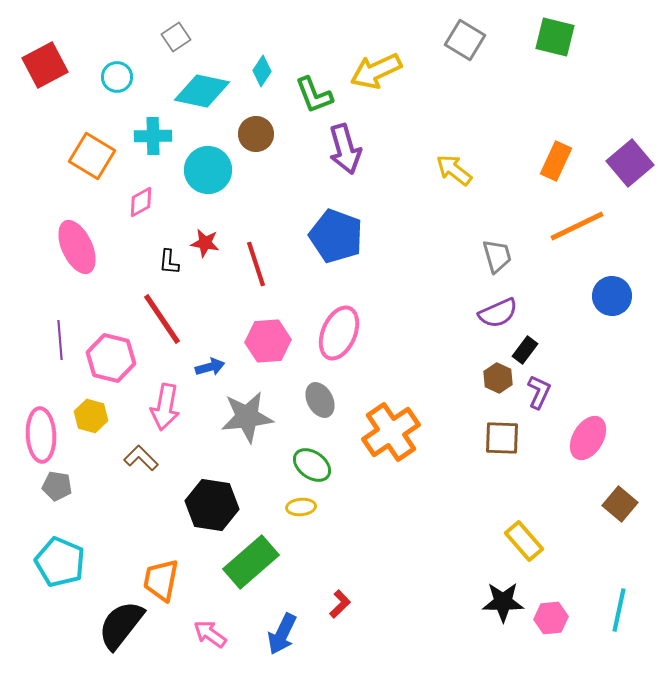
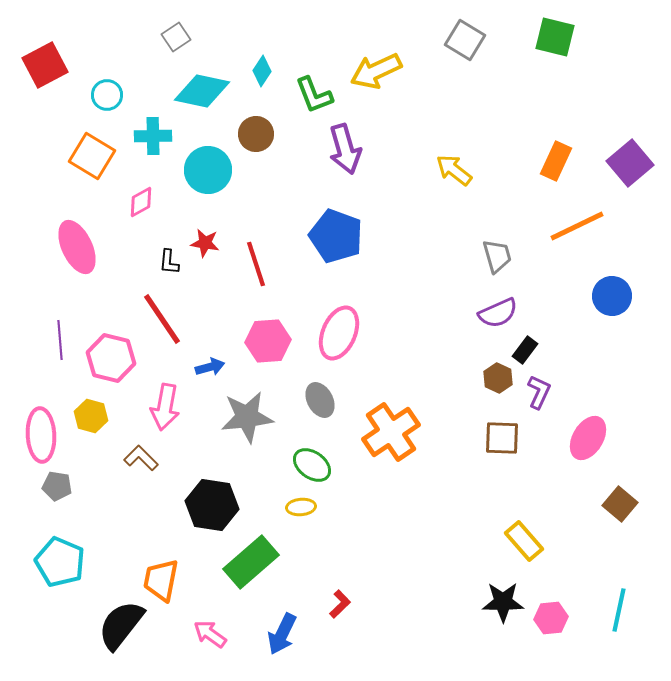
cyan circle at (117, 77): moved 10 px left, 18 px down
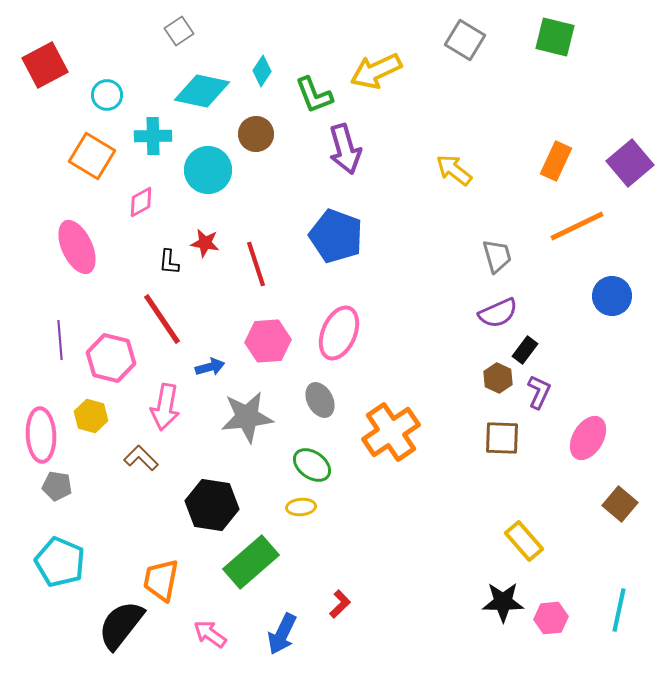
gray square at (176, 37): moved 3 px right, 6 px up
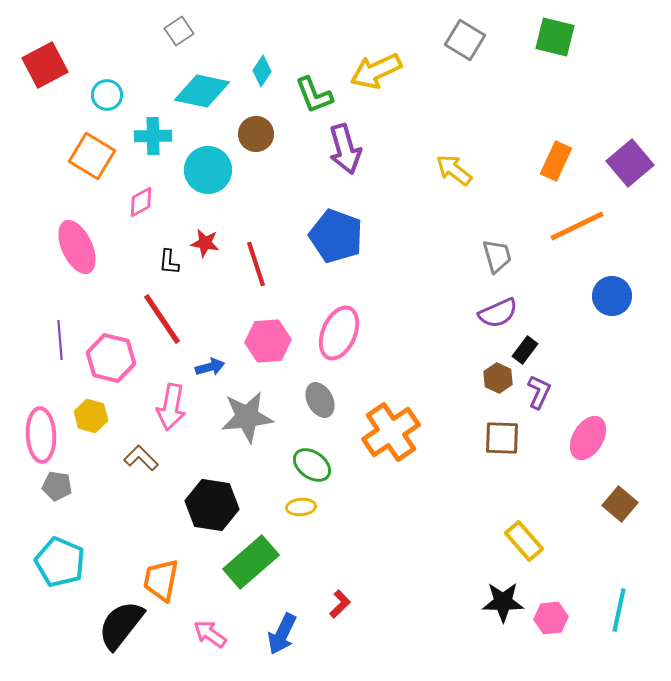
pink arrow at (165, 407): moved 6 px right
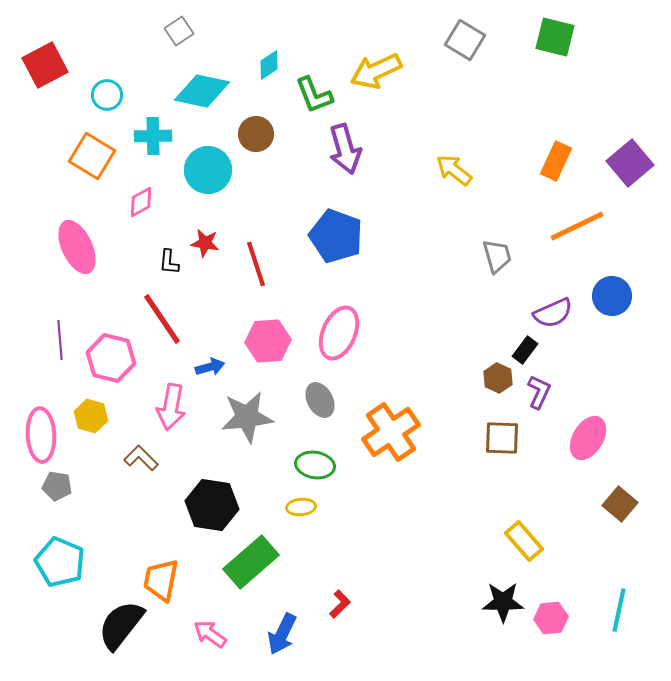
cyan diamond at (262, 71): moved 7 px right, 6 px up; rotated 24 degrees clockwise
purple semicircle at (498, 313): moved 55 px right
green ellipse at (312, 465): moved 3 px right; rotated 27 degrees counterclockwise
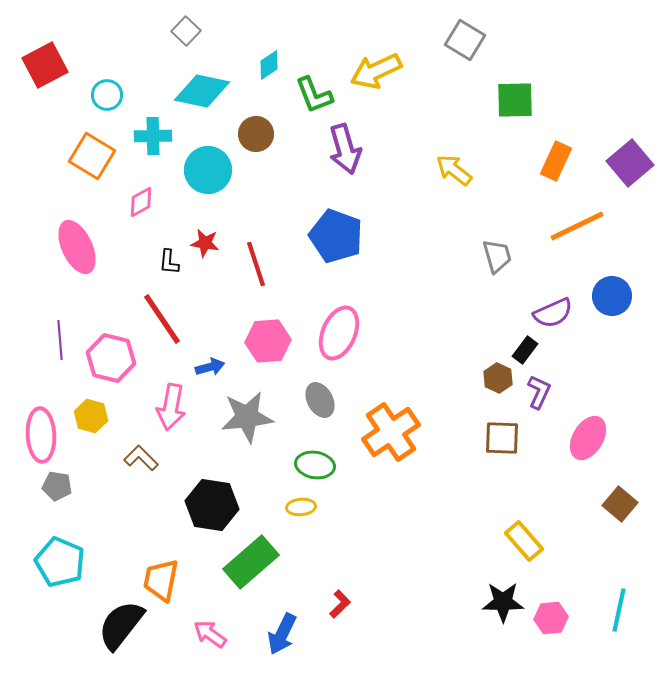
gray square at (179, 31): moved 7 px right; rotated 12 degrees counterclockwise
green square at (555, 37): moved 40 px left, 63 px down; rotated 15 degrees counterclockwise
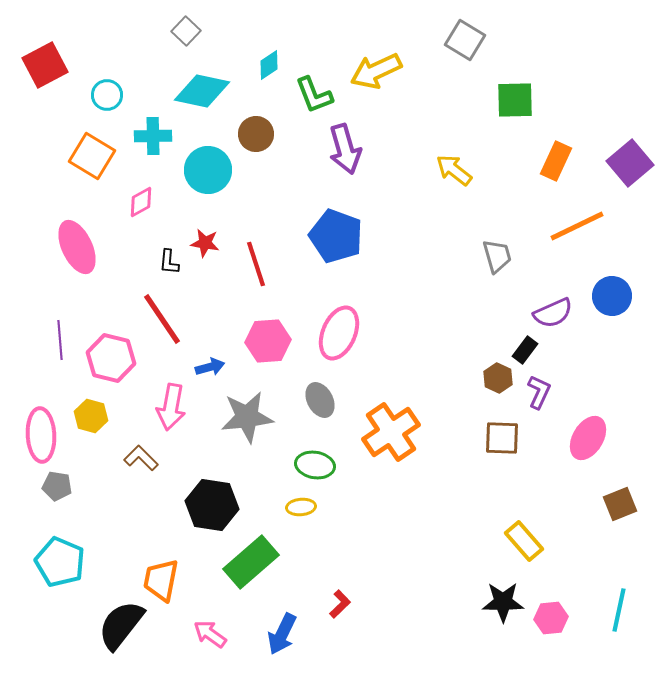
brown square at (620, 504): rotated 28 degrees clockwise
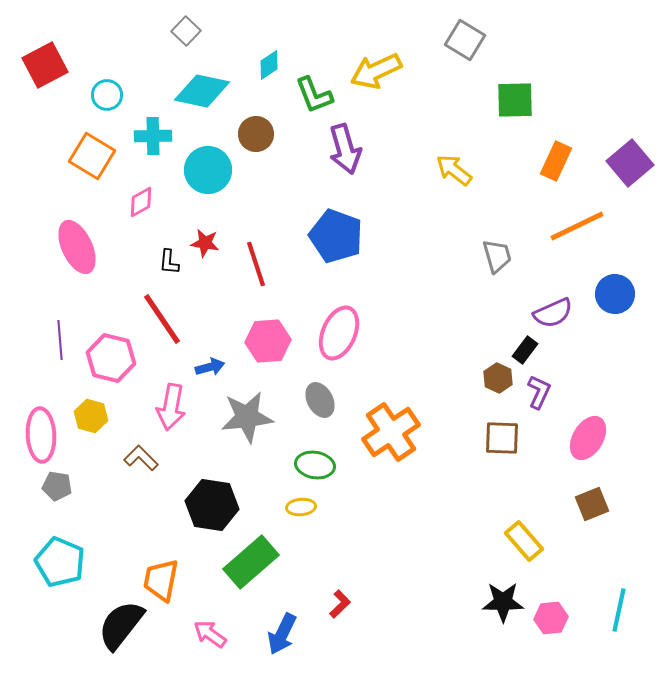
blue circle at (612, 296): moved 3 px right, 2 px up
brown square at (620, 504): moved 28 px left
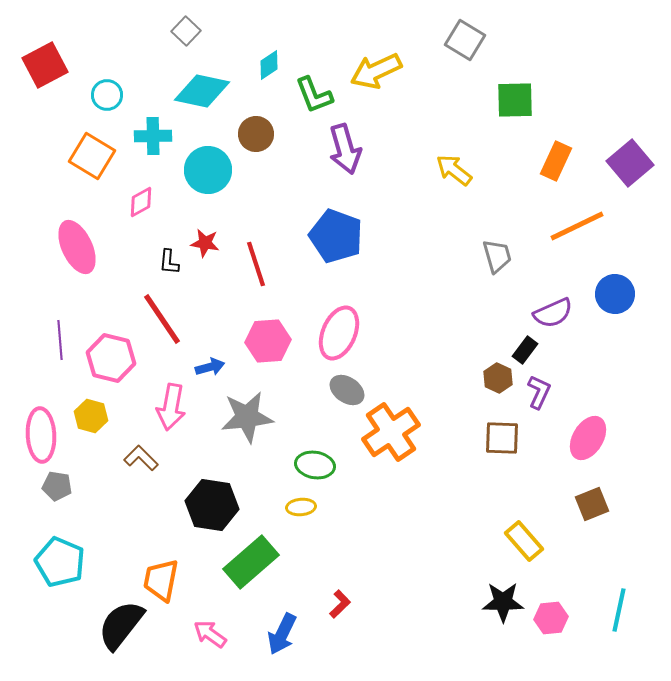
gray ellipse at (320, 400): moved 27 px right, 10 px up; rotated 28 degrees counterclockwise
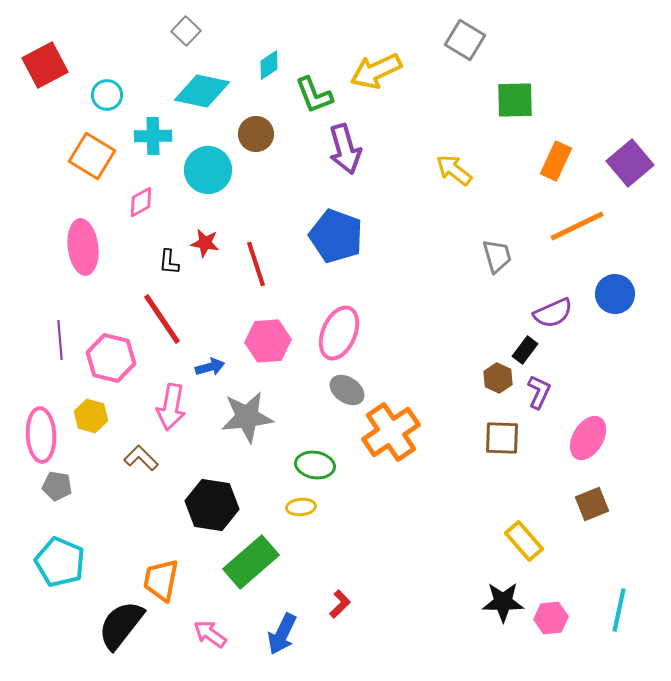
pink ellipse at (77, 247): moved 6 px right; rotated 18 degrees clockwise
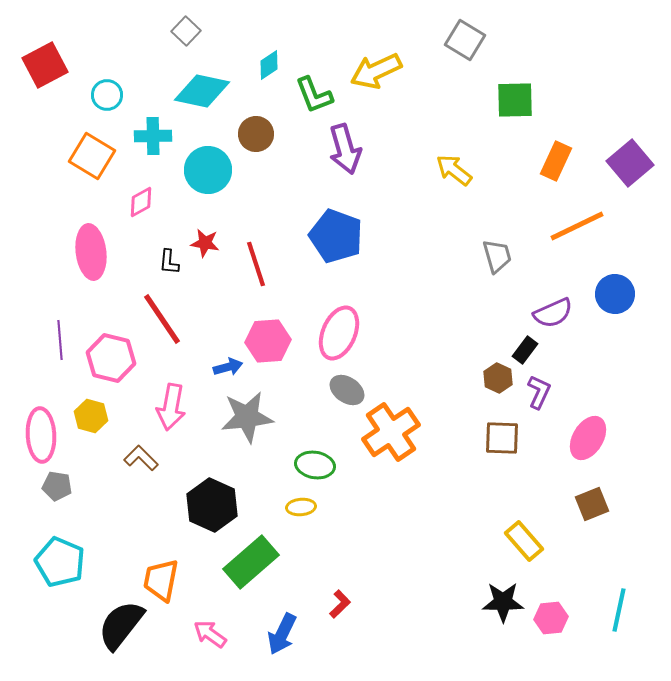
pink ellipse at (83, 247): moved 8 px right, 5 px down
blue arrow at (210, 367): moved 18 px right
black hexagon at (212, 505): rotated 15 degrees clockwise
